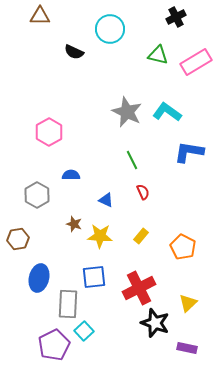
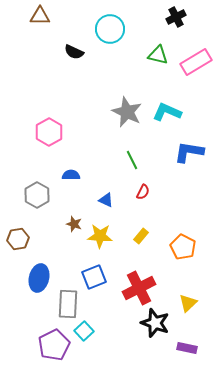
cyan L-shape: rotated 12 degrees counterclockwise
red semicircle: rotated 49 degrees clockwise
blue square: rotated 15 degrees counterclockwise
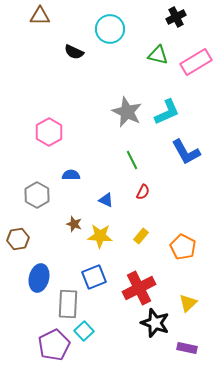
cyan L-shape: rotated 132 degrees clockwise
blue L-shape: moved 3 px left; rotated 128 degrees counterclockwise
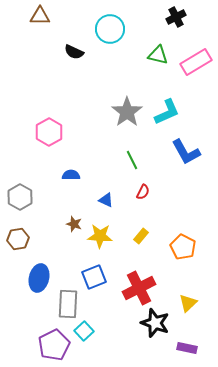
gray star: rotated 12 degrees clockwise
gray hexagon: moved 17 px left, 2 px down
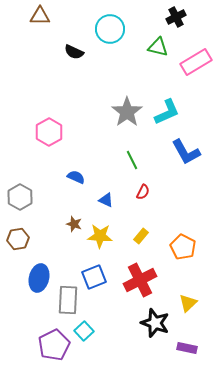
green triangle: moved 8 px up
blue semicircle: moved 5 px right, 2 px down; rotated 24 degrees clockwise
red cross: moved 1 px right, 8 px up
gray rectangle: moved 4 px up
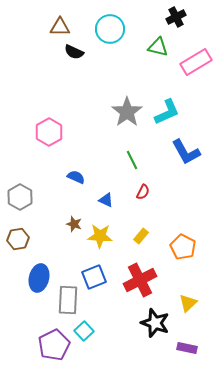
brown triangle: moved 20 px right, 11 px down
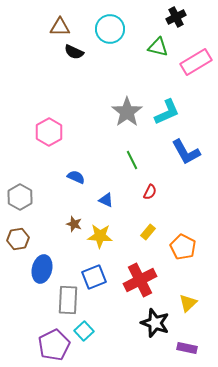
red semicircle: moved 7 px right
yellow rectangle: moved 7 px right, 4 px up
blue ellipse: moved 3 px right, 9 px up
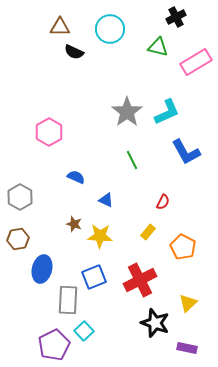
red semicircle: moved 13 px right, 10 px down
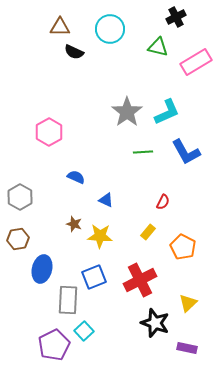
green line: moved 11 px right, 8 px up; rotated 66 degrees counterclockwise
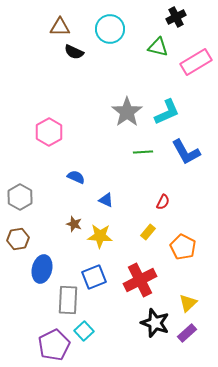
purple rectangle: moved 15 px up; rotated 54 degrees counterclockwise
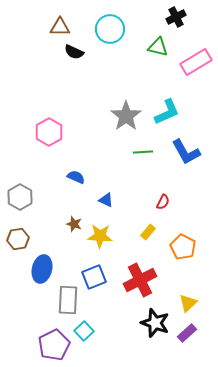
gray star: moved 1 px left, 4 px down
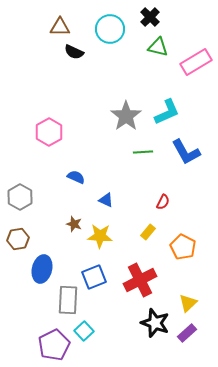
black cross: moved 26 px left; rotated 18 degrees counterclockwise
